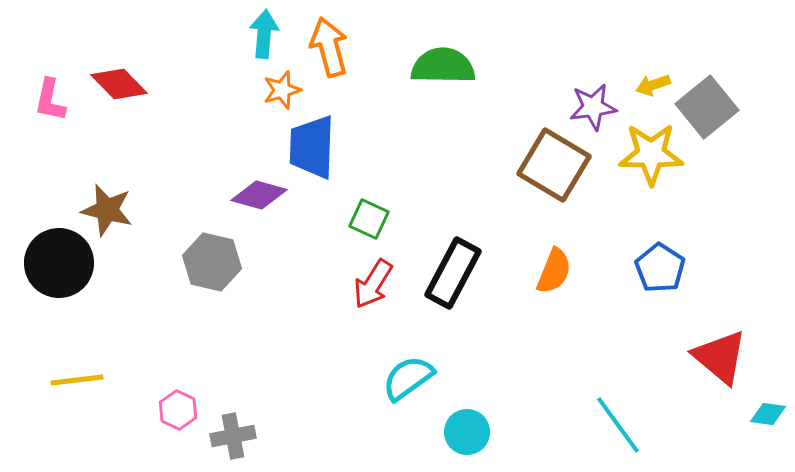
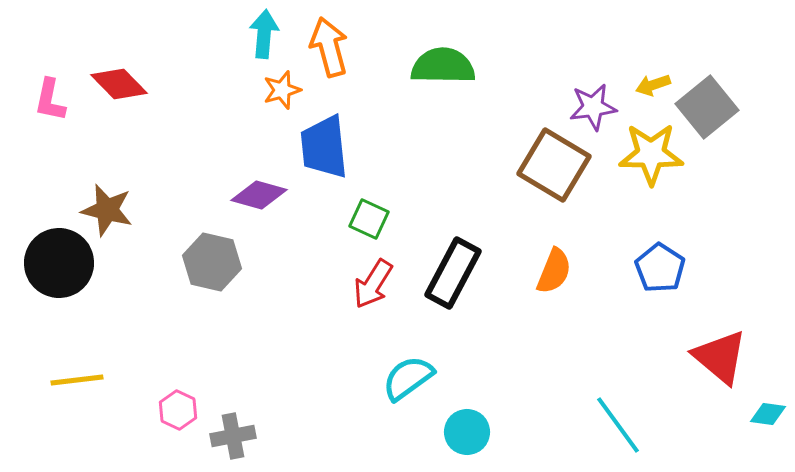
blue trapezoid: moved 12 px right; rotated 8 degrees counterclockwise
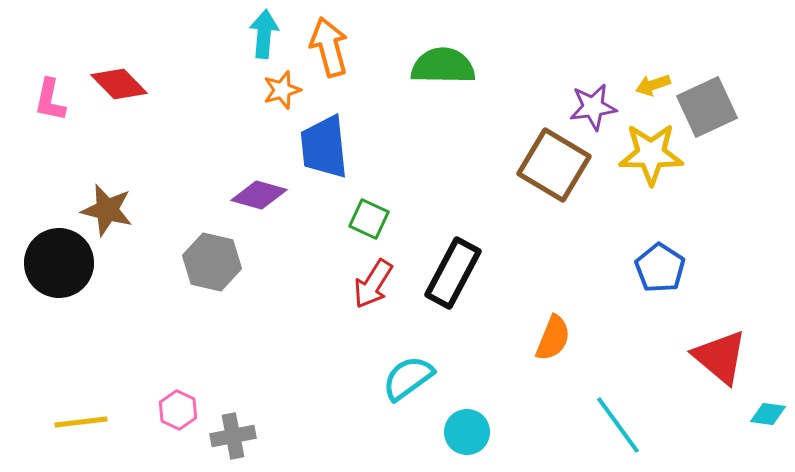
gray square: rotated 14 degrees clockwise
orange semicircle: moved 1 px left, 67 px down
yellow line: moved 4 px right, 42 px down
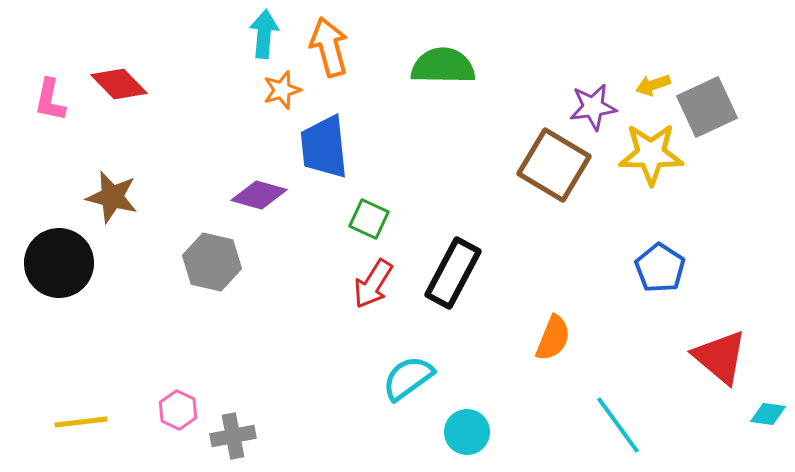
brown star: moved 5 px right, 13 px up
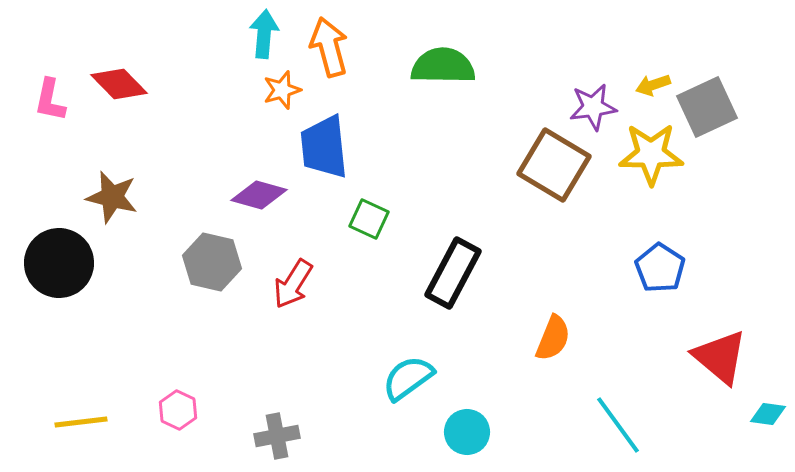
red arrow: moved 80 px left
gray cross: moved 44 px right
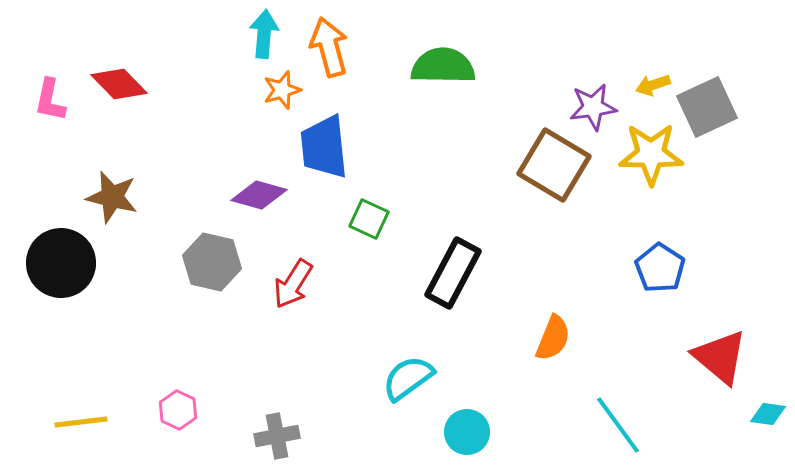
black circle: moved 2 px right
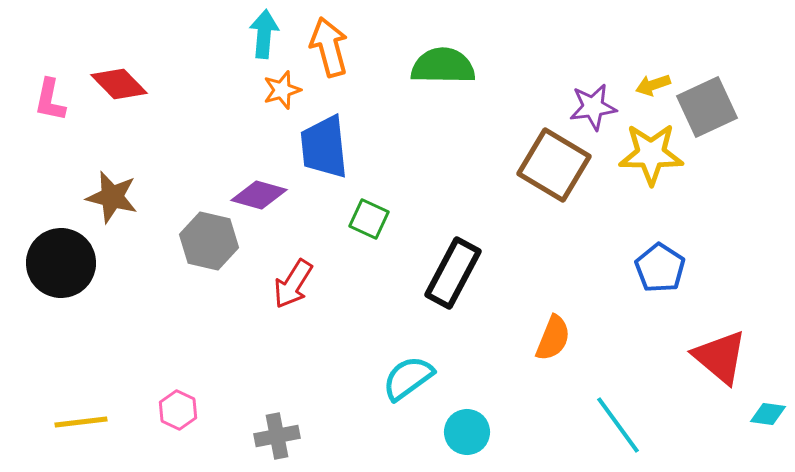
gray hexagon: moved 3 px left, 21 px up
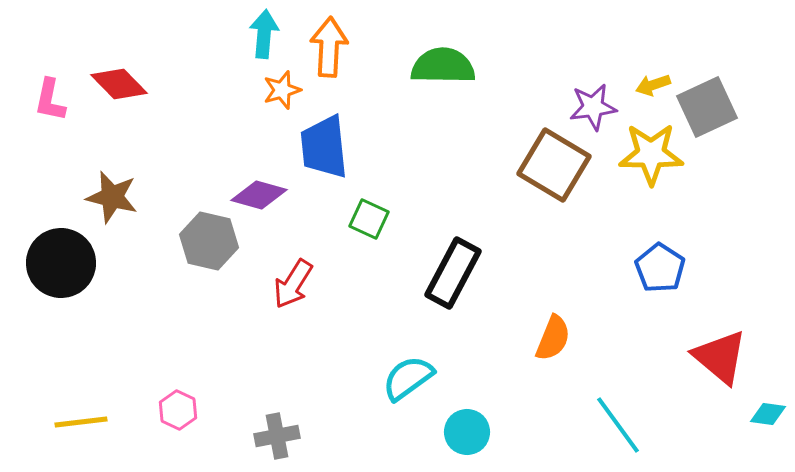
orange arrow: rotated 18 degrees clockwise
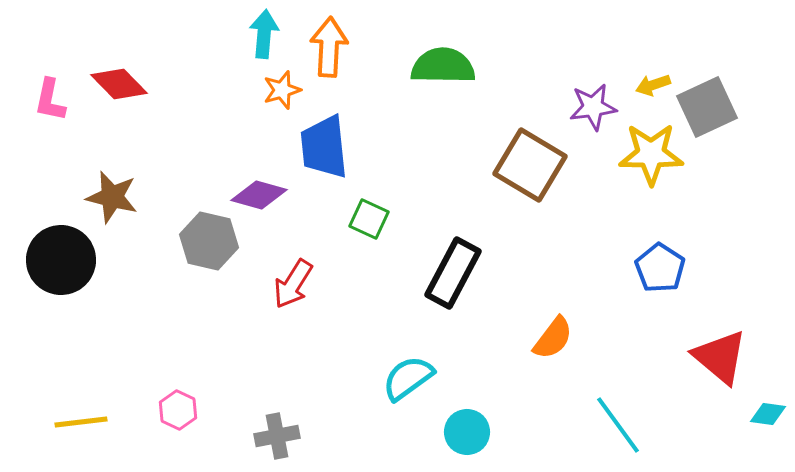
brown square: moved 24 px left
black circle: moved 3 px up
orange semicircle: rotated 15 degrees clockwise
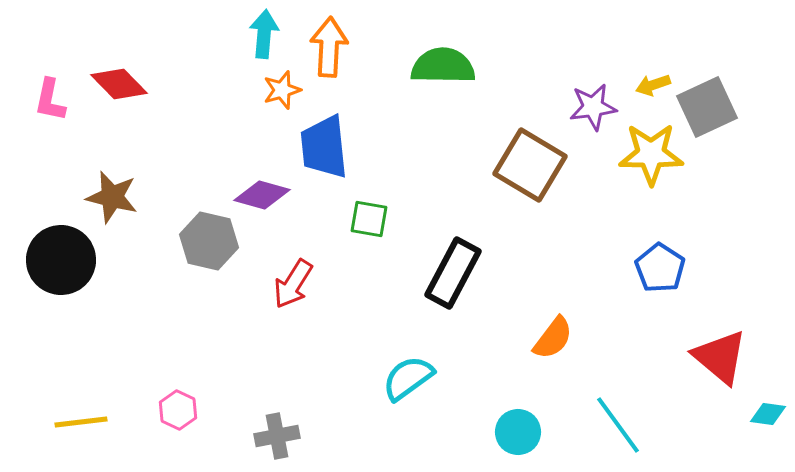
purple diamond: moved 3 px right
green square: rotated 15 degrees counterclockwise
cyan circle: moved 51 px right
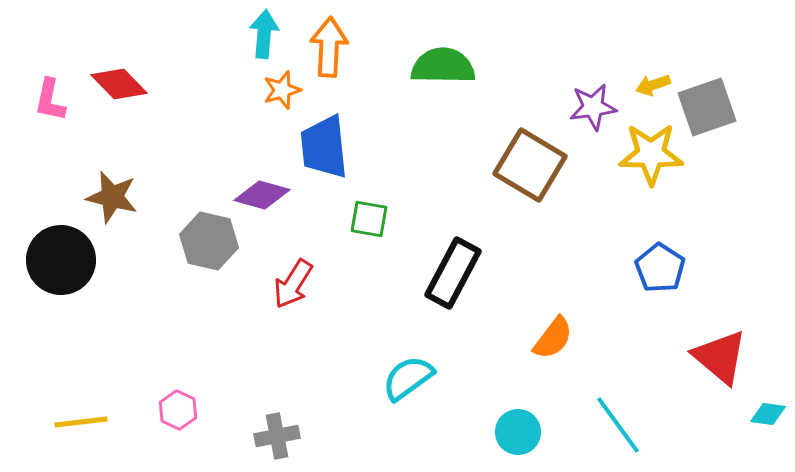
gray square: rotated 6 degrees clockwise
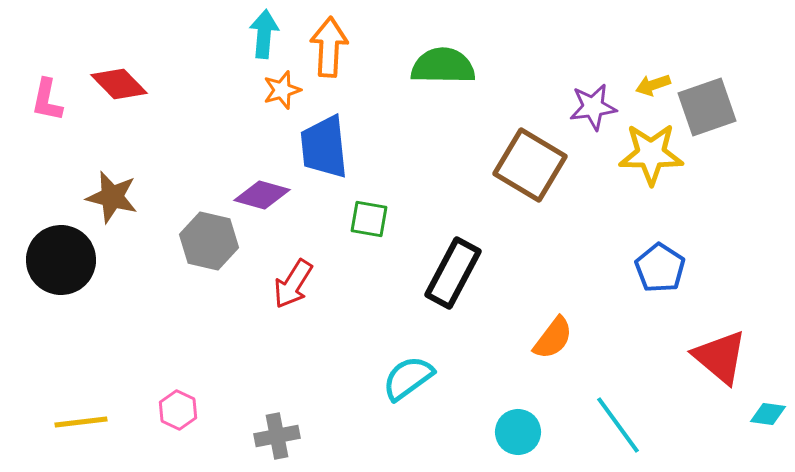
pink L-shape: moved 3 px left
